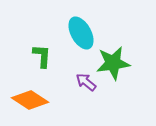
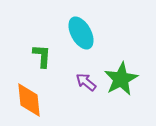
green star: moved 8 px right, 16 px down; rotated 20 degrees counterclockwise
orange diamond: moved 1 px left; rotated 51 degrees clockwise
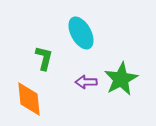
green L-shape: moved 2 px right, 2 px down; rotated 10 degrees clockwise
purple arrow: rotated 40 degrees counterclockwise
orange diamond: moved 1 px up
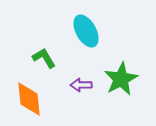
cyan ellipse: moved 5 px right, 2 px up
green L-shape: rotated 45 degrees counterclockwise
purple arrow: moved 5 px left, 3 px down
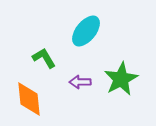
cyan ellipse: rotated 68 degrees clockwise
purple arrow: moved 1 px left, 3 px up
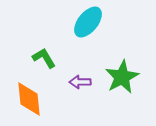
cyan ellipse: moved 2 px right, 9 px up
green star: moved 1 px right, 2 px up
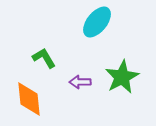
cyan ellipse: moved 9 px right
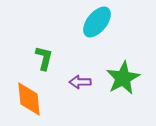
green L-shape: rotated 45 degrees clockwise
green star: moved 1 px right, 1 px down
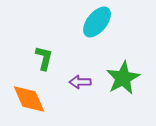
orange diamond: rotated 18 degrees counterclockwise
